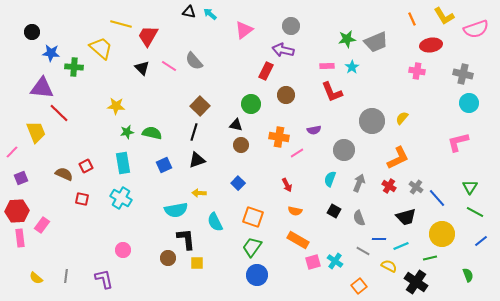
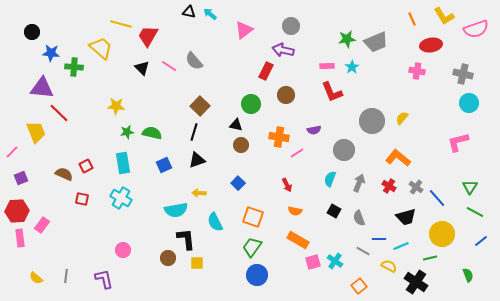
orange L-shape at (398, 158): rotated 115 degrees counterclockwise
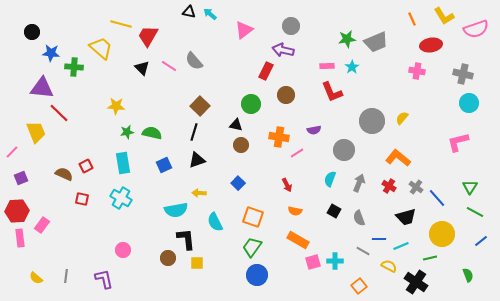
cyan cross at (335, 261): rotated 35 degrees counterclockwise
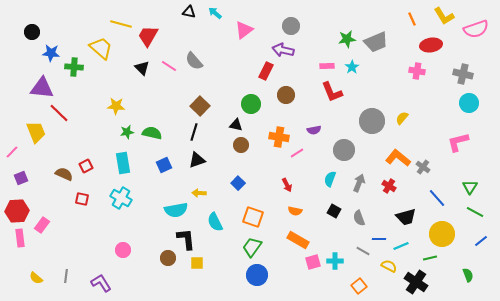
cyan arrow at (210, 14): moved 5 px right, 1 px up
gray cross at (416, 187): moved 7 px right, 20 px up
purple L-shape at (104, 279): moved 3 px left, 4 px down; rotated 20 degrees counterclockwise
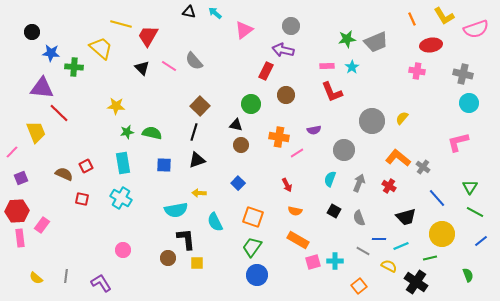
blue square at (164, 165): rotated 28 degrees clockwise
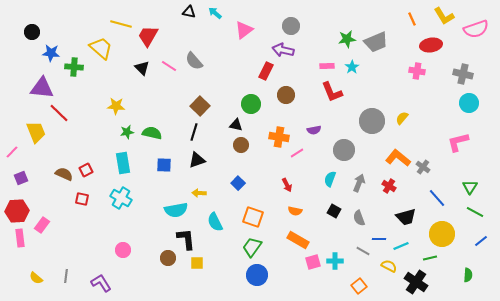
red square at (86, 166): moved 4 px down
green semicircle at (468, 275): rotated 24 degrees clockwise
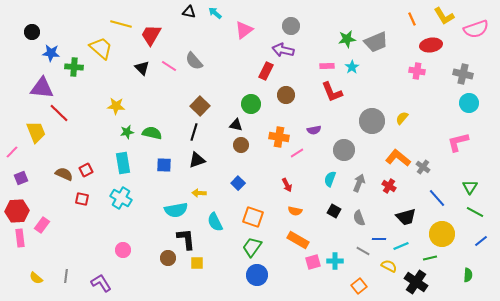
red trapezoid at (148, 36): moved 3 px right, 1 px up
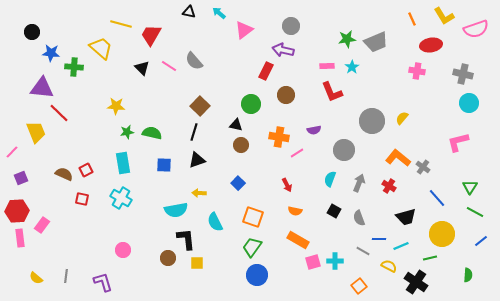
cyan arrow at (215, 13): moved 4 px right
purple L-shape at (101, 283): moved 2 px right, 1 px up; rotated 15 degrees clockwise
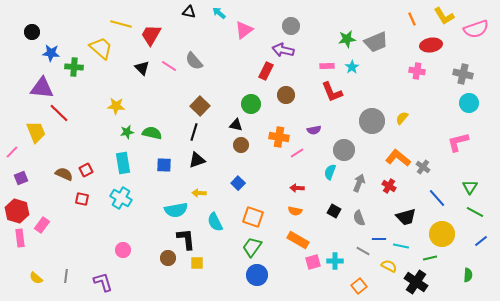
cyan semicircle at (330, 179): moved 7 px up
red arrow at (287, 185): moved 10 px right, 3 px down; rotated 120 degrees clockwise
red hexagon at (17, 211): rotated 20 degrees clockwise
cyan line at (401, 246): rotated 35 degrees clockwise
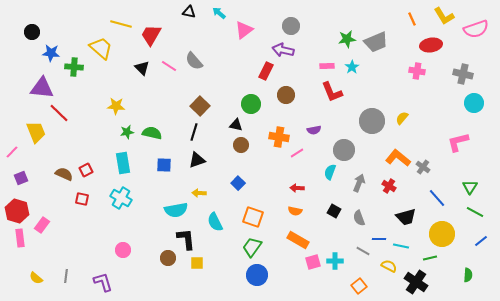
cyan circle at (469, 103): moved 5 px right
